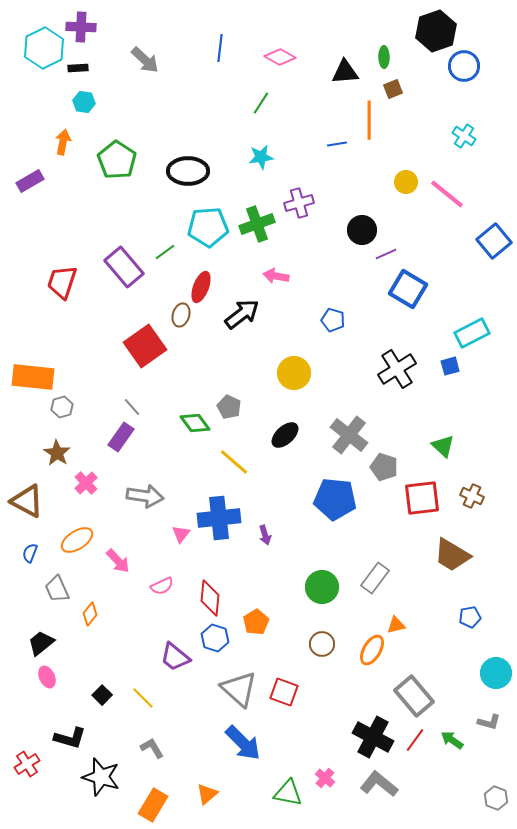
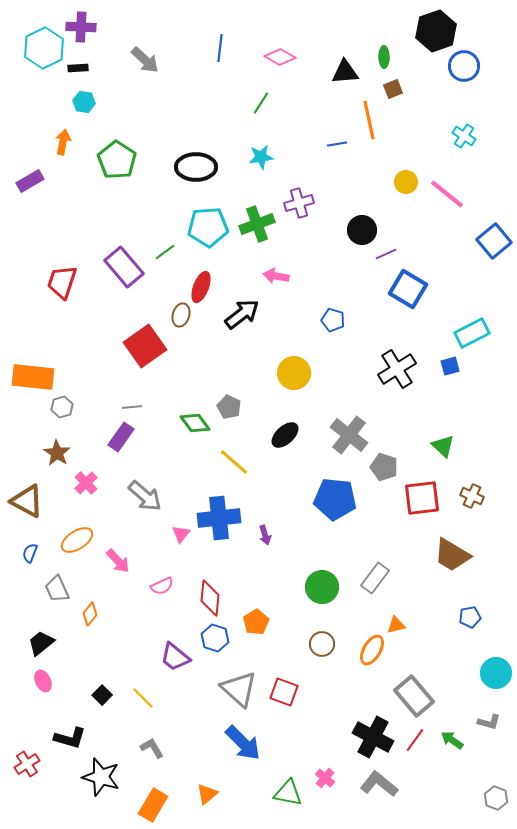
orange line at (369, 120): rotated 12 degrees counterclockwise
black ellipse at (188, 171): moved 8 px right, 4 px up
gray line at (132, 407): rotated 54 degrees counterclockwise
gray arrow at (145, 496): rotated 33 degrees clockwise
pink ellipse at (47, 677): moved 4 px left, 4 px down
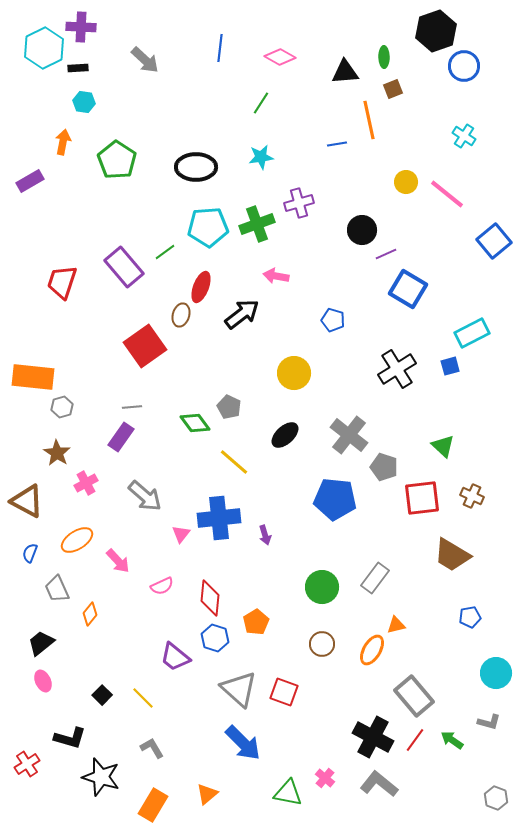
pink cross at (86, 483): rotated 15 degrees clockwise
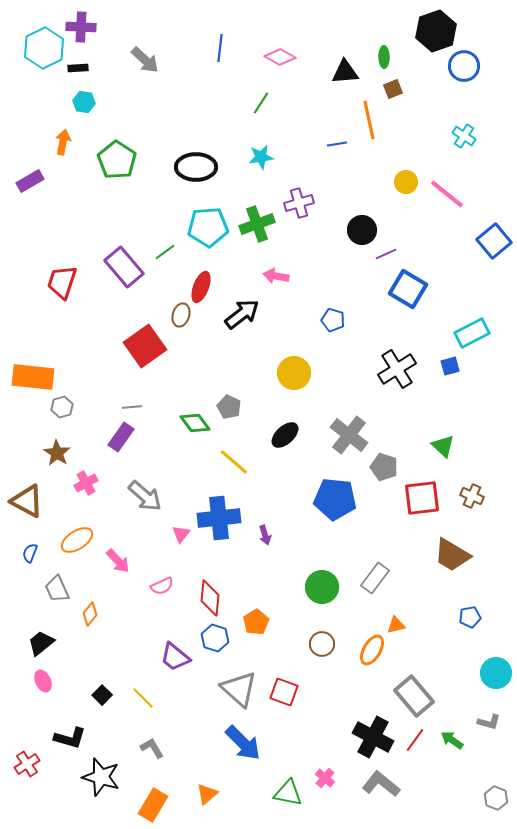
gray L-shape at (379, 784): moved 2 px right
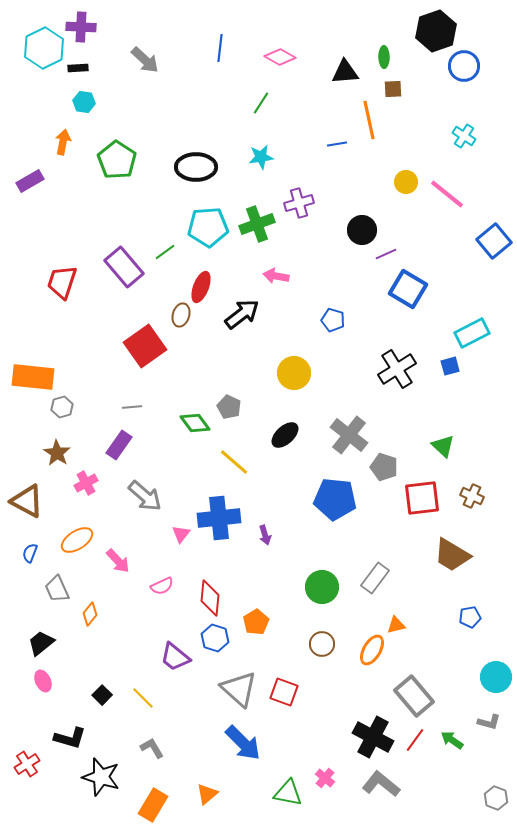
brown square at (393, 89): rotated 18 degrees clockwise
purple rectangle at (121, 437): moved 2 px left, 8 px down
cyan circle at (496, 673): moved 4 px down
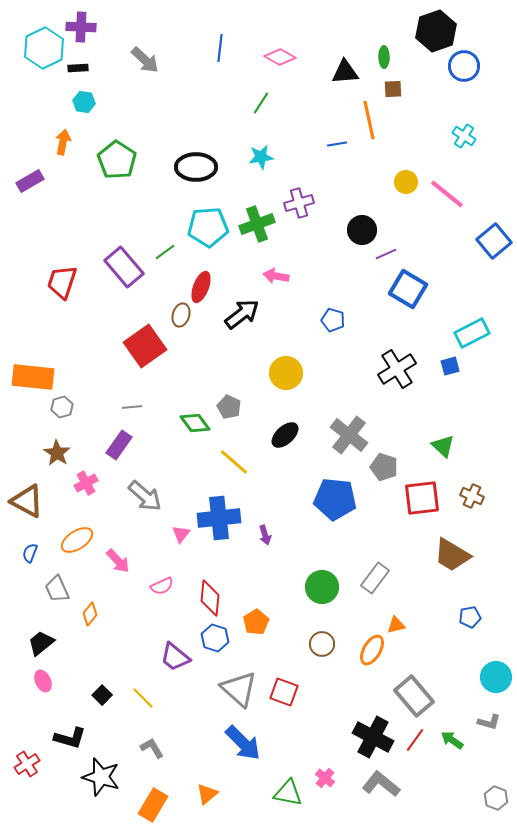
yellow circle at (294, 373): moved 8 px left
